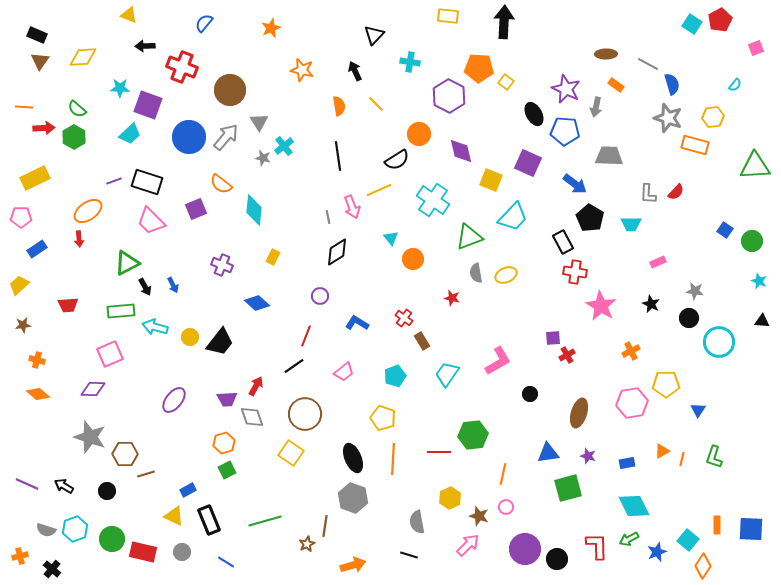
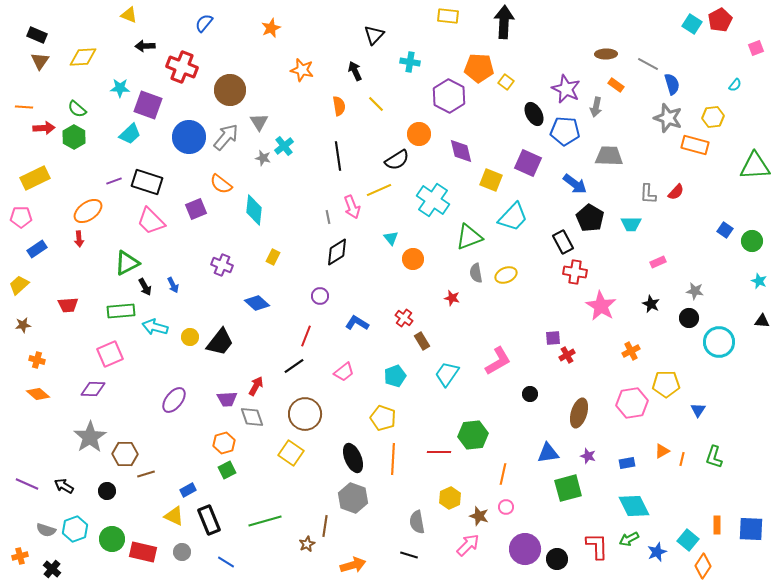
gray star at (90, 437): rotated 20 degrees clockwise
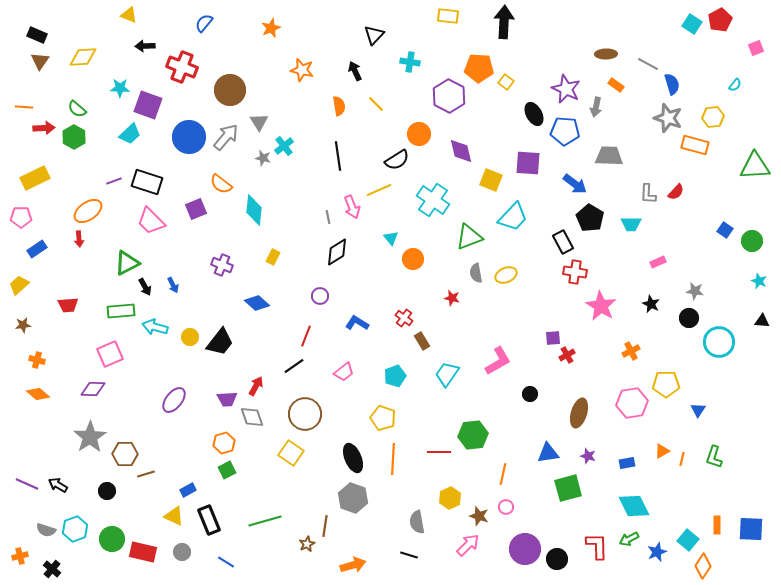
purple square at (528, 163): rotated 20 degrees counterclockwise
black arrow at (64, 486): moved 6 px left, 1 px up
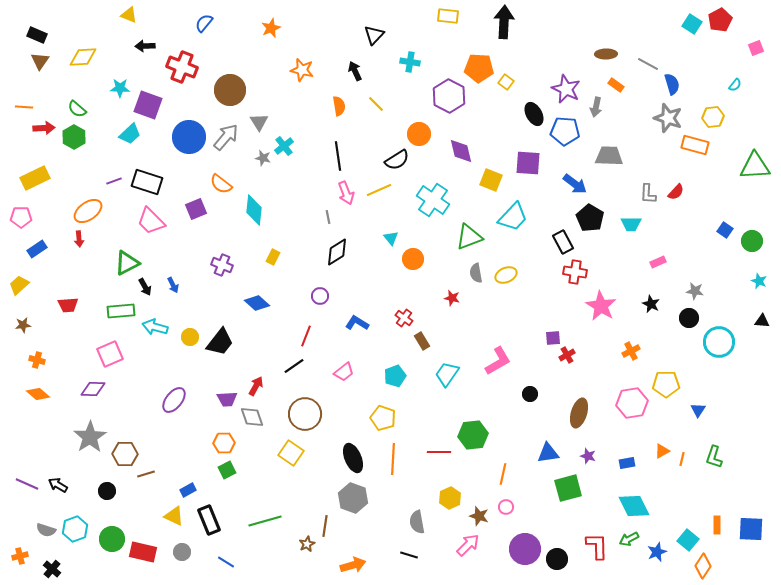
pink arrow at (352, 207): moved 6 px left, 14 px up
orange hexagon at (224, 443): rotated 15 degrees clockwise
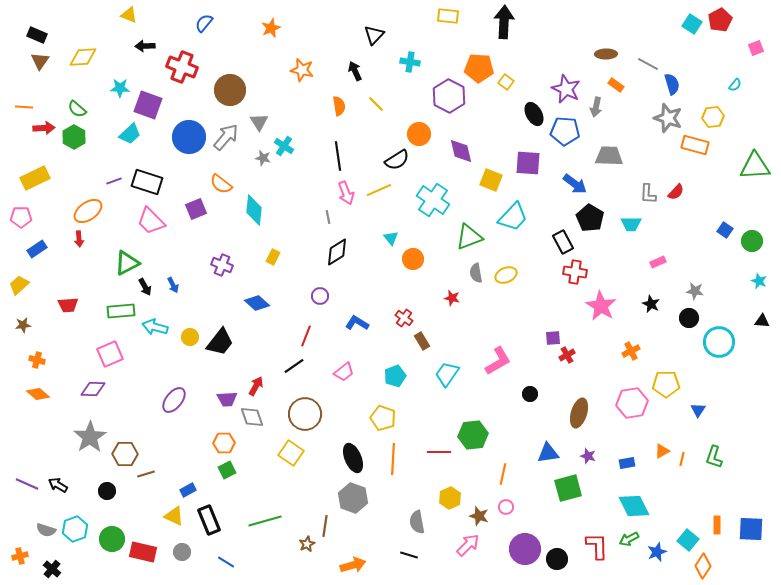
cyan cross at (284, 146): rotated 18 degrees counterclockwise
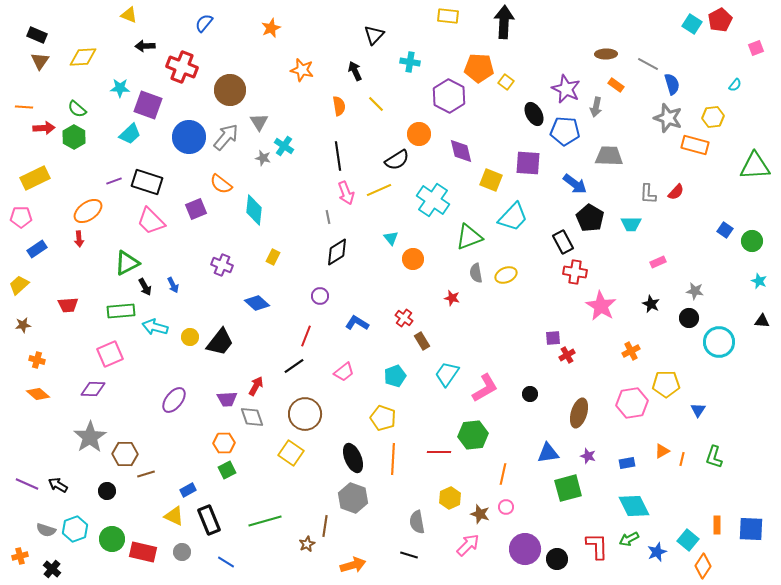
pink L-shape at (498, 361): moved 13 px left, 27 px down
brown star at (479, 516): moved 1 px right, 2 px up
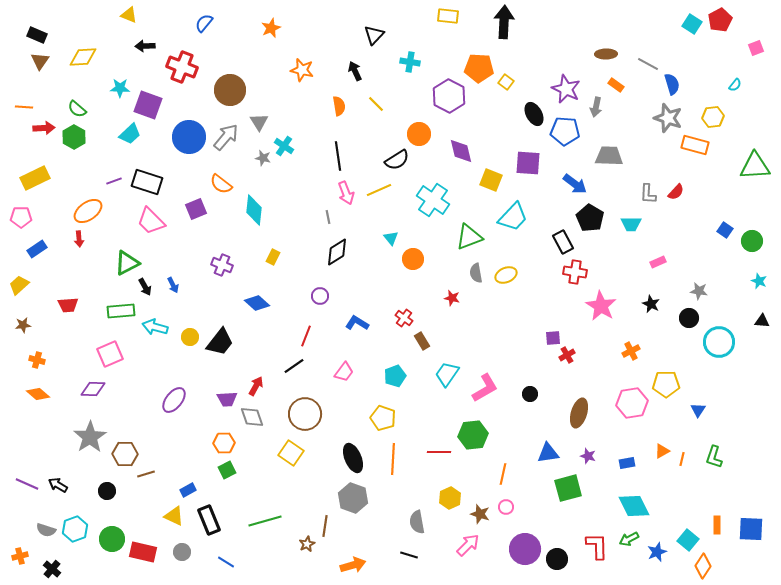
gray star at (695, 291): moved 4 px right
pink trapezoid at (344, 372): rotated 15 degrees counterclockwise
